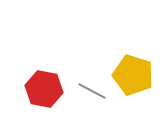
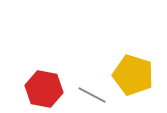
gray line: moved 4 px down
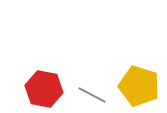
yellow pentagon: moved 6 px right, 11 px down
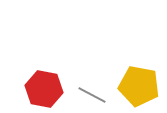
yellow pentagon: rotated 6 degrees counterclockwise
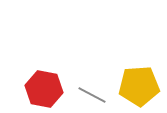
yellow pentagon: rotated 15 degrees counterclockwise
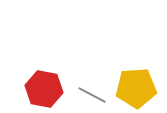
yellow pentagon: moved 3 px left, 2 px down
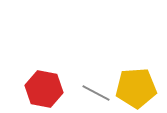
gray line: moved 4 px right, 2 px up
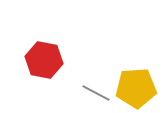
red hexagon: moved 29 px up
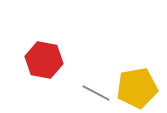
yellow pentagon: moved 1 px right; rotated 6 degrees counterclockwise
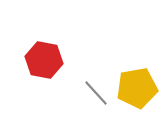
gray line: rotated 20 degrees clockwise
